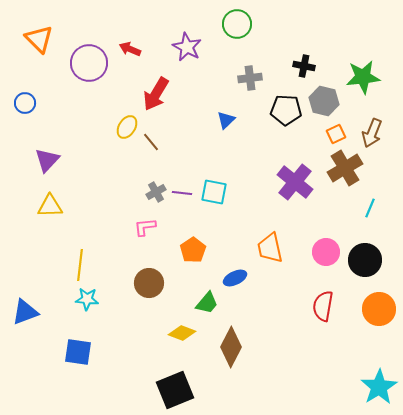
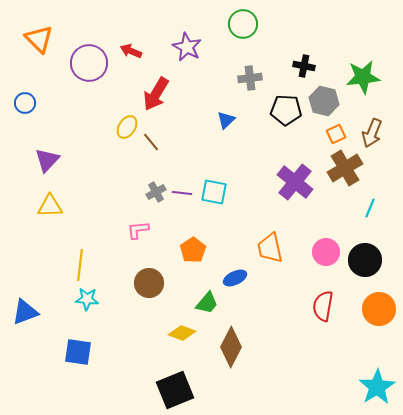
green circle at (237, 24): moved 6 px right
red arrow at (130, 49): moved 1 px right, 2 px down
pink L-shape at (145, 227): moved 7 px left, 3 px down
cyan star at (379, 387): moved 2 px left
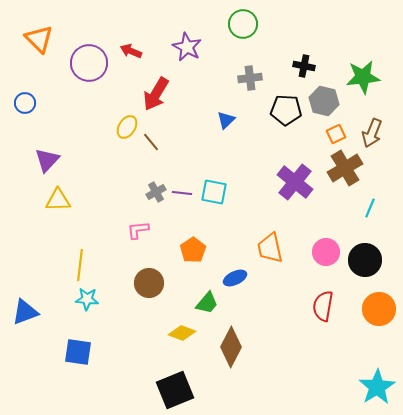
yellow triangle at (50, 206): moved 8 px right, 6 px up
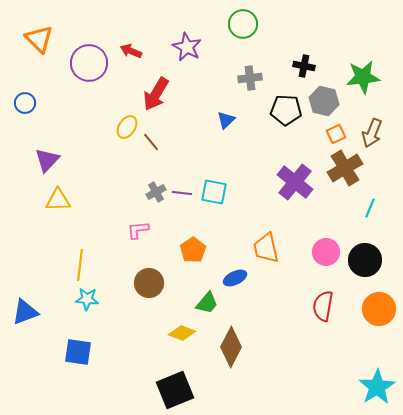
orange trapezoid at (270, 248): moved 4 px left
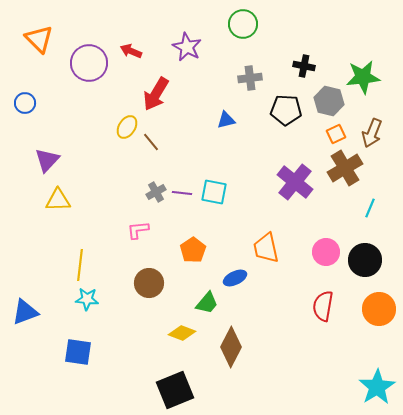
gray hexagon at (324, 101): moved 5 px right
blue triangle at (226, 120): rotated 30 degrees clockwise
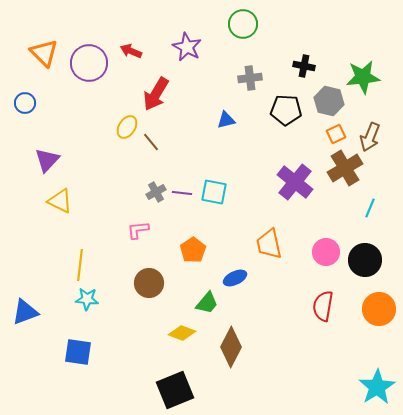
orange triangle at (39, 39): moved 5 px right, 14 px down
brown arrow at (372, 133): moved 2 px left, 4 px down
yellow triangle at (58, 200): moved 2 px right, 1 px down; rotated 28 degrees clockwise
orange trapezoid at (266, 248): moved 3 px right, 4 px up
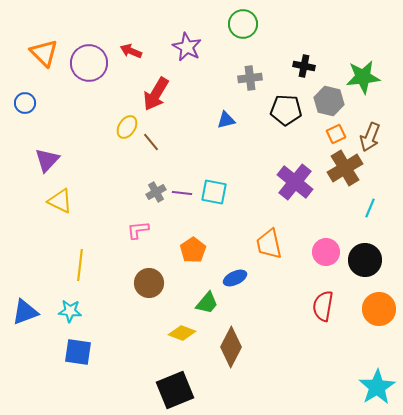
cyan star at (87, 299): moved 17 px left, 12 px down
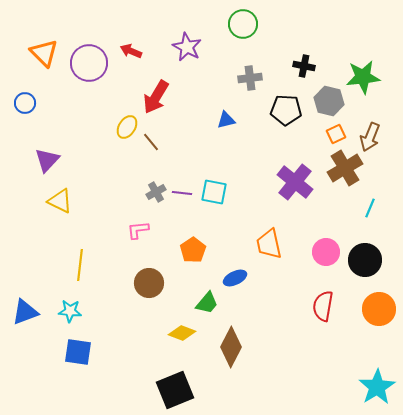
red arrow at (156, 94): moved 3 px down
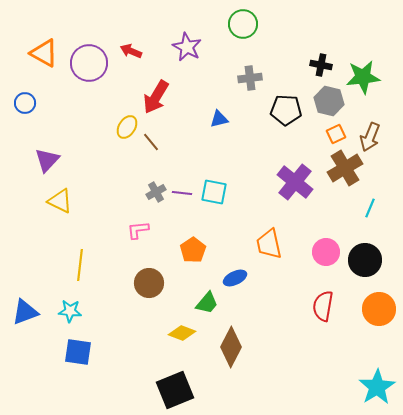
orange triangle at (44, 53): rotated 16 degrees counterclockwise
black cross at (304, 66): moved 17 px right, 1 px up
blue triangle at (226, 120): moved 7 px left, 1 px up
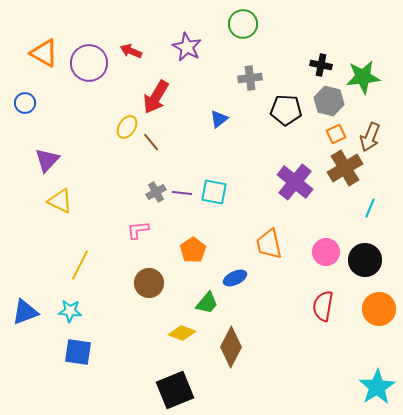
blue triangle at (219, 119): rotated 24 degrees counterclockwise
yellow line at (80, 265): rotated 20 degrees clockwise
